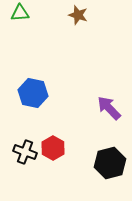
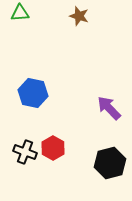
brown star: moved 1 px right, 1 px down
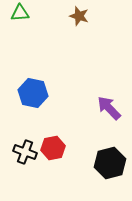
red hexagon: rotated 20 degrees clockwise
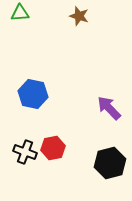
blue hexagon: moved 1 px down
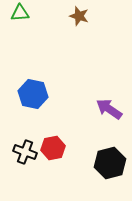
purple arrow: moved 1 px down; rotated 12 degrees counterclockwise
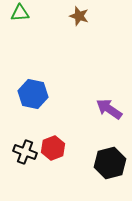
red hexagon: rotated 10 degrees counterclockwise
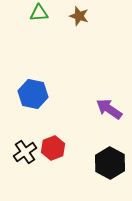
green triangle: moved 19 px right
black cross: rotated 35 degrees clockwise
black hexagon: rotated 16 degrees counterclockwise
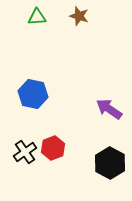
green triangle: moved 2 px left, 4 px down
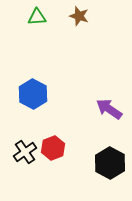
blue hexagon: rotated 16 degrees clockwise
